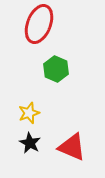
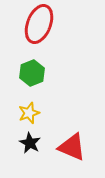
green hexagon: moved 24 px left, 4 px down; rotated 15 degrees clockwise
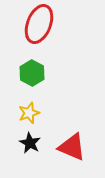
green hexagon: rotated 10 degrees counterclockwise
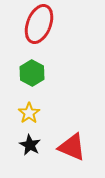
yellow star: rotated 15 degrees counterclockwise
black star: moved 2 px down
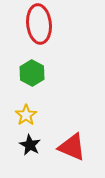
red ellipse: rotated 27 degrees counterclockwise
yellow star: moved 3 px left, 2 px down
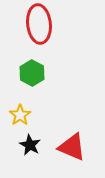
yellow star: moved 6 px left
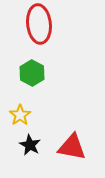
red triangle: rotated 12 degrees counterclockwise
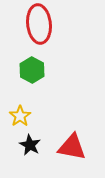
green hexagon: moved 3 px up
yellow star: moved 1 px down
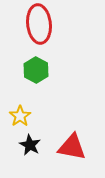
green hexagon: moved 4 px right
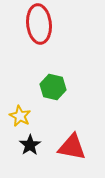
green hexagon: moved 17 px right, 17 px down; rotated 15 degrees counterclockwise
yellow star: rotated 10 degrees counterclockwise
black star: rotated 10 degrees clockwise
